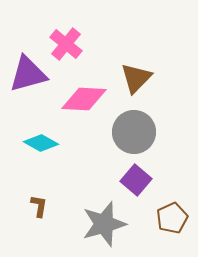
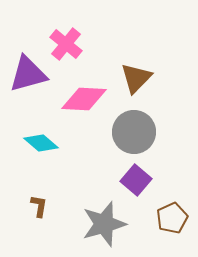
cyan diamond: rotated 12 degrees clockwise
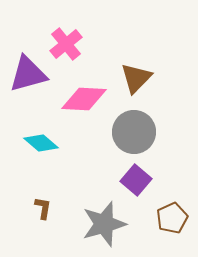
pink cross: rotated 12 degrees clockwise
brown L-shape: moved 4 px right, 2 px down
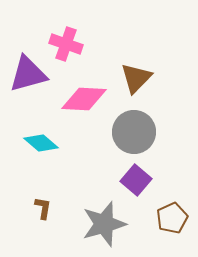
pink cross: rotated 32 degrees counterclockwise
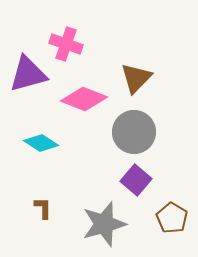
pink diamond: rotated 18 degrees clockwise
cyan diamond: rotated 8 degrees counterclockwise
brown L-shape: rotated 10 degrees counterclockwise
brown pentagon: rotated 16 degrees counterclockwise
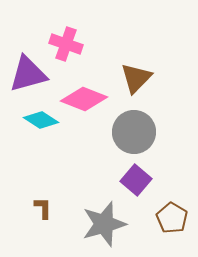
cyan diamond: moved 23 px up
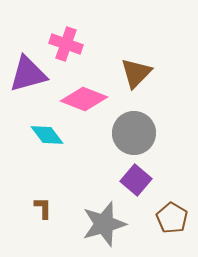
brown triangle: moved 5 px up
cyan diamond: moved 6 px right, 15 px down; rotated 20 degrees clockwise
gray circle: moved 1 px down
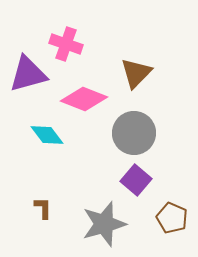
brown pentagon: rotated 8 degrees counterclockwise
